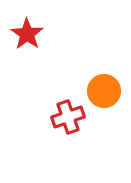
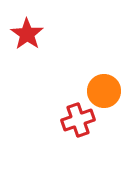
red cross: moved 10 px right, 3 px down
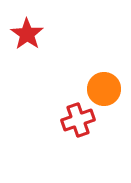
orange circle: moved 2 px up
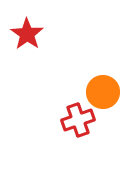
orange circle: moved 1 px left, 3 px down
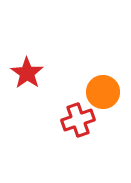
red star: moved 39 px down
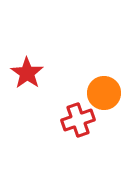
orange circle: moved 1 px right, 1 px down
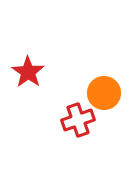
red star: moved 1 px right, 1 px up
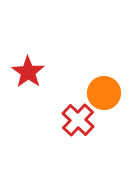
red cross: rotated 28 degrees counterclockwise
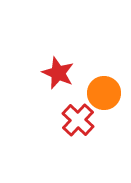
red star: moved 30 px right, 1 px down; rotated 12 degrees counterclockwise
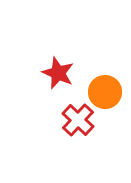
orange circle: moved 1 px right, 1 px up
